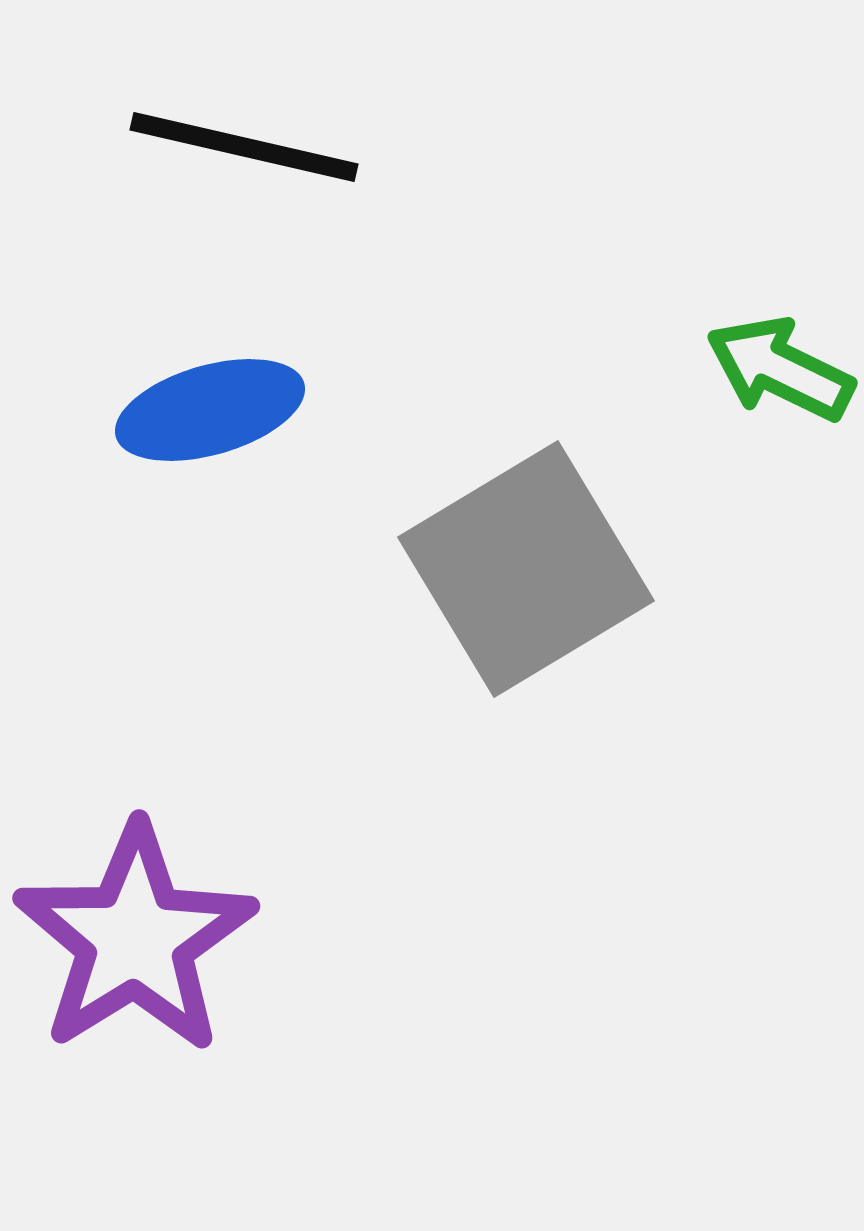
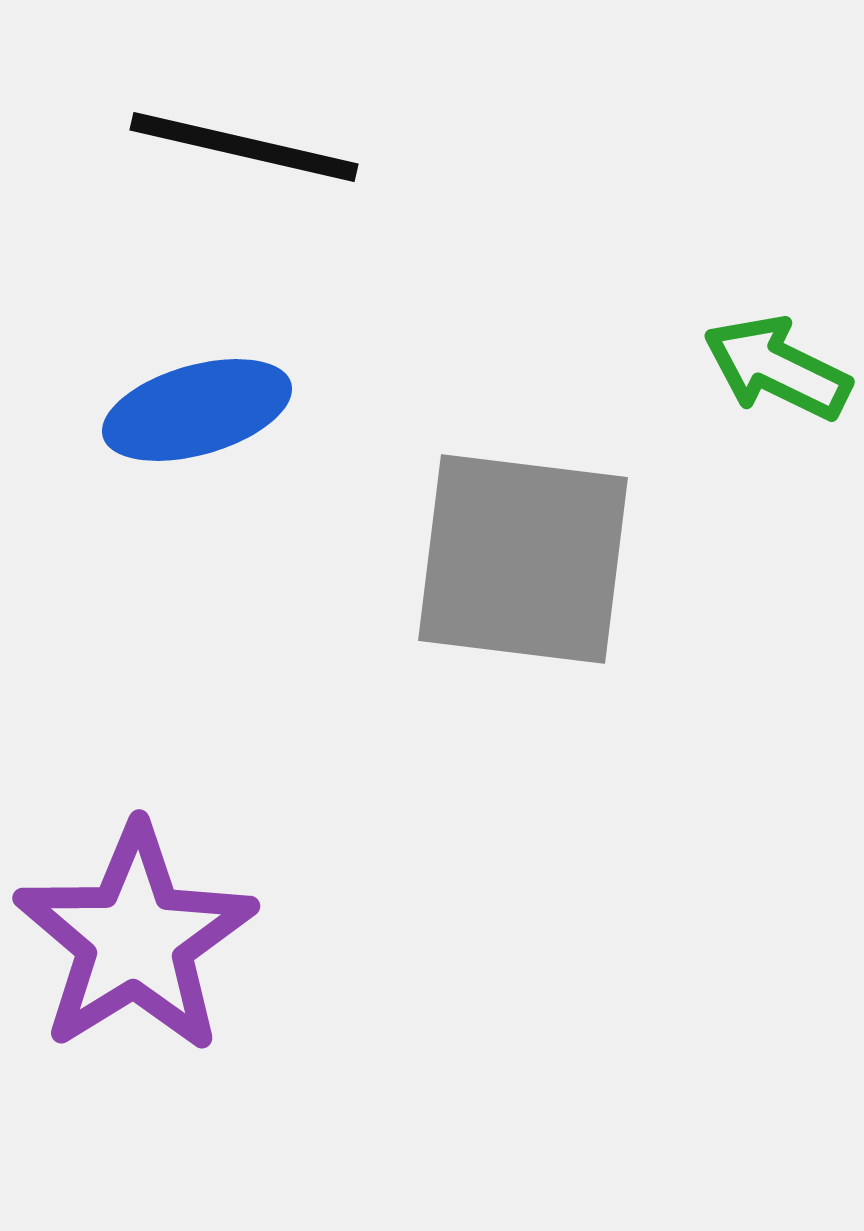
green arrow: moved 3 px left, 1 px up
blue ellipse: moved 13 px left
gray square: moved 3 px left, 10 px up; rotated 38 degrees clockwise
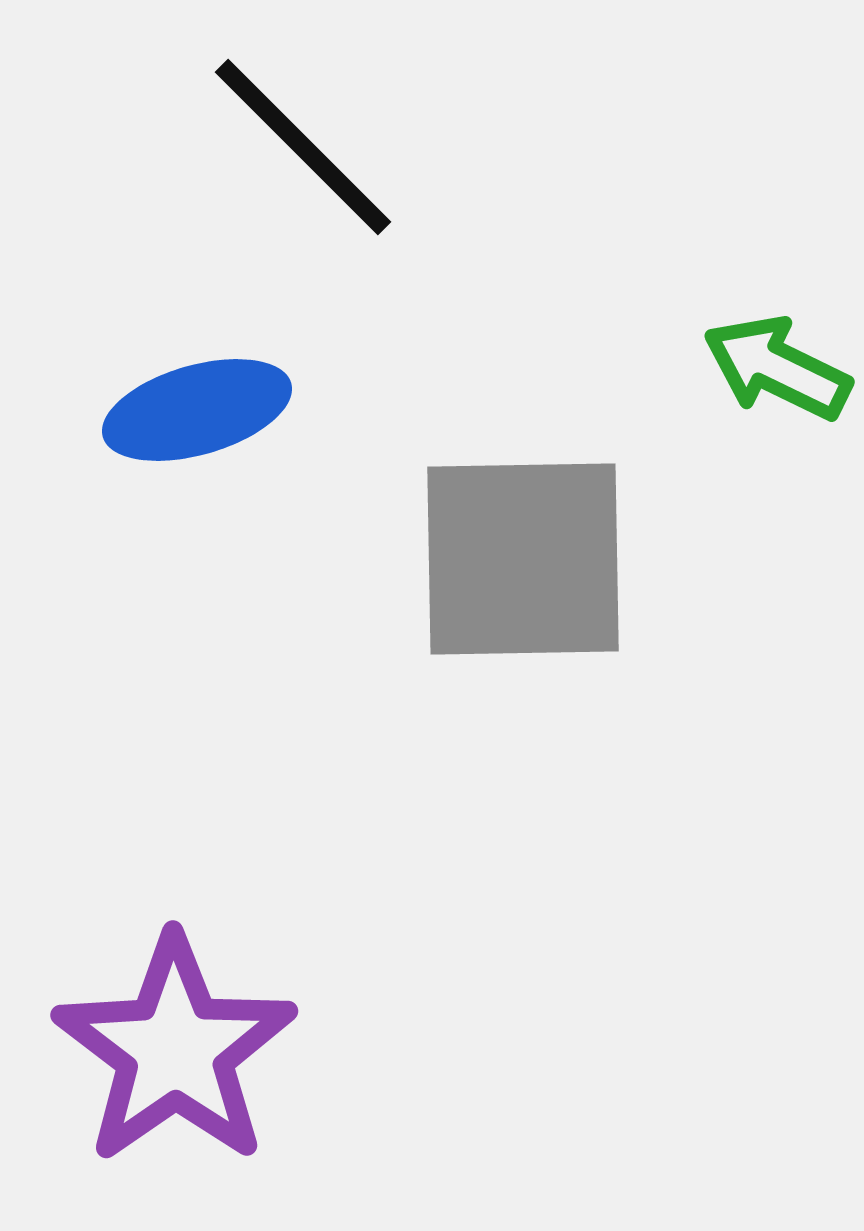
black line: moved 59 px right; rotated 32 degrees clockwise
gray square: rotated 8 degrees counterclockwise
purple star: moved 40 px right, 111 px down; rotated 3 degrees counterclockwise
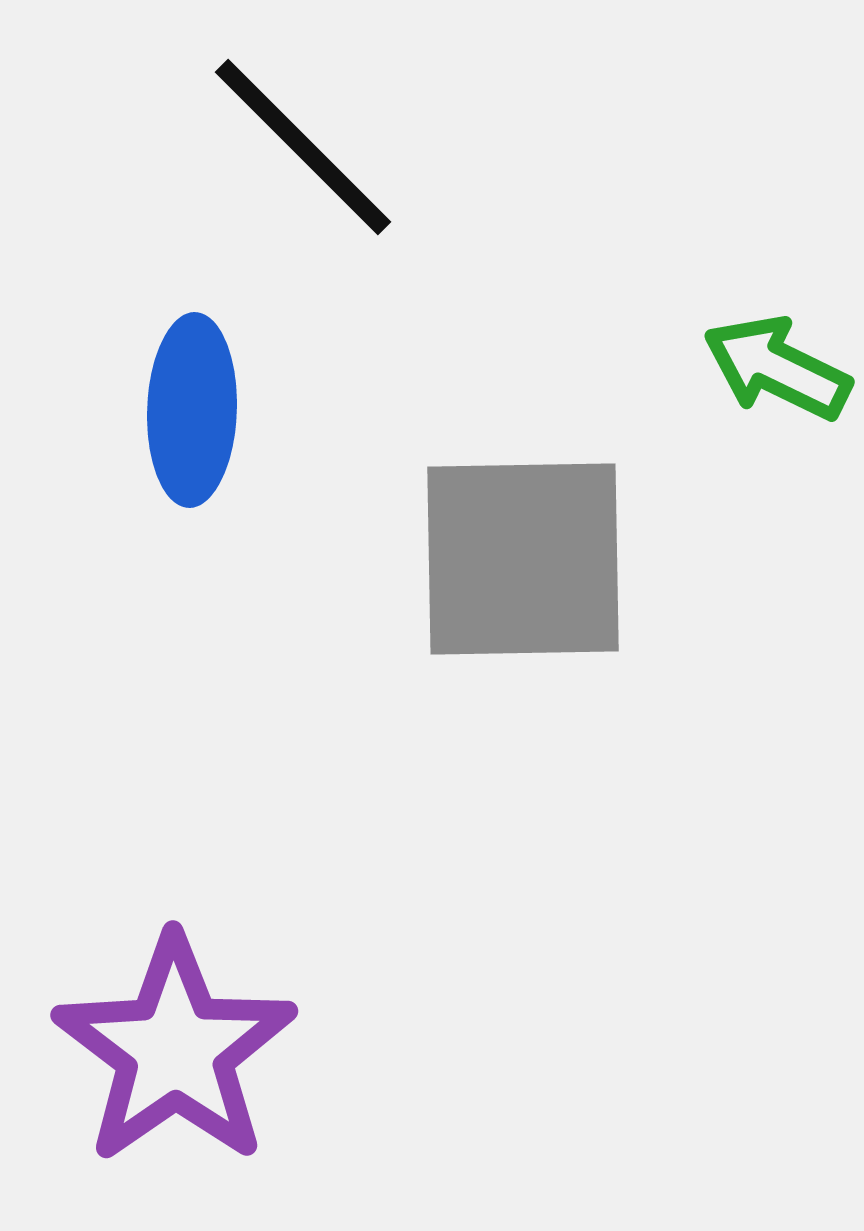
blue ellipse: moved 5 px left; rotated 72 degrees counterclockwise
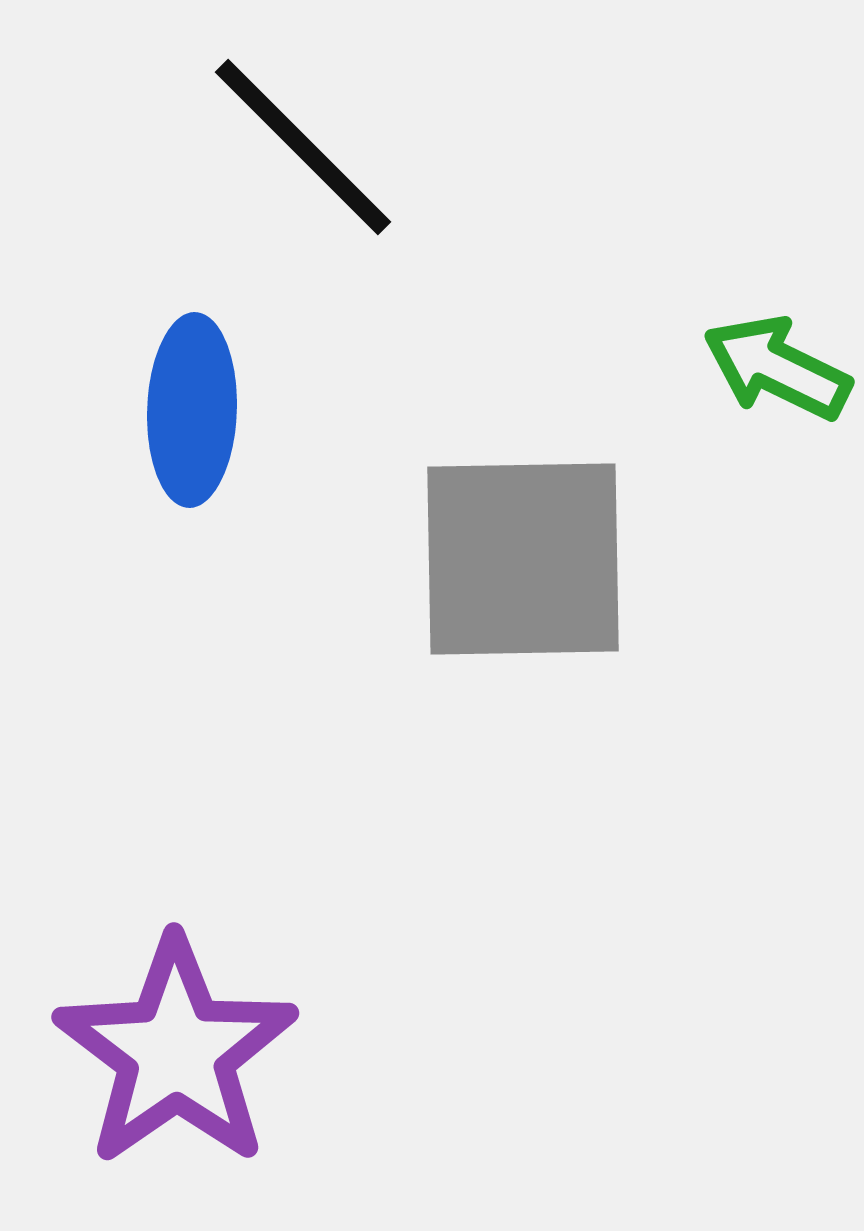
purple star: moved 1 px right, 2 px down
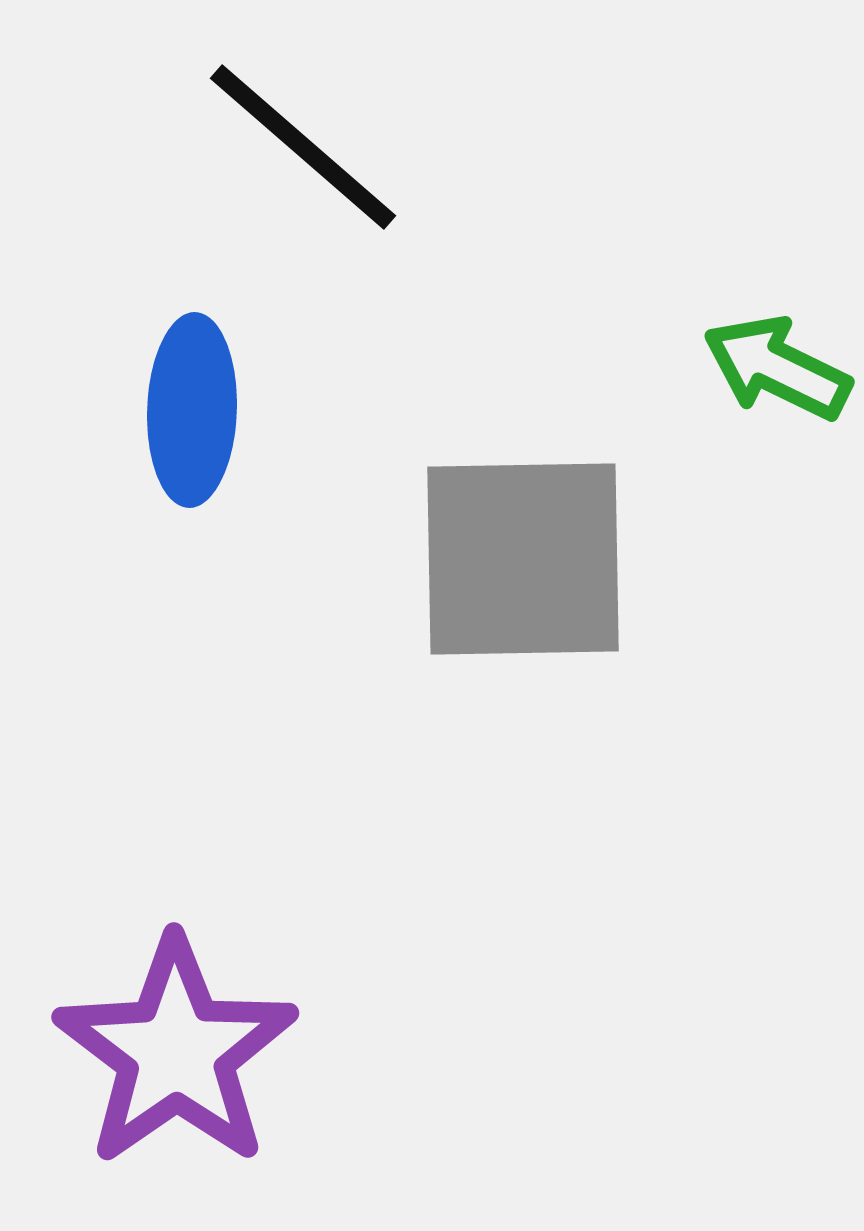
black line: rotated 4 degrees counterclockwise
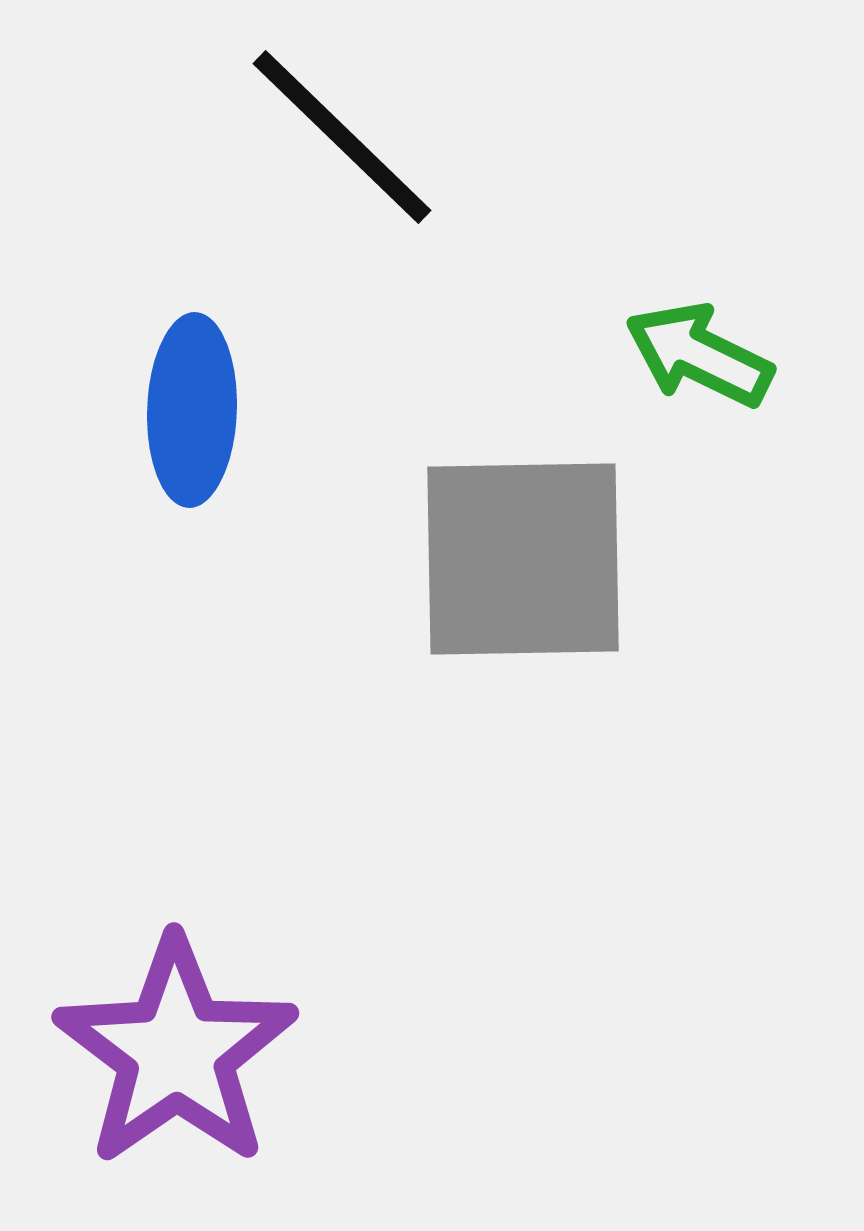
black line: moved 39 px right, 10 px up; rotated 3 degrees clockwise
green arrow: moved 78 px left, 13 px up
